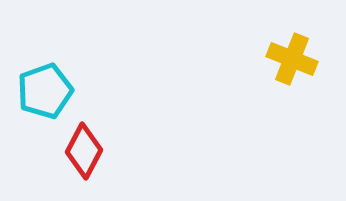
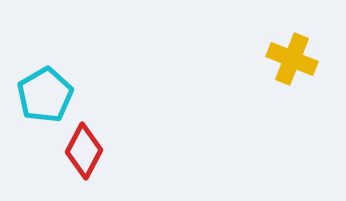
cyan pentagon: moved 4 px down; rotated 10 degrees counterclockwise
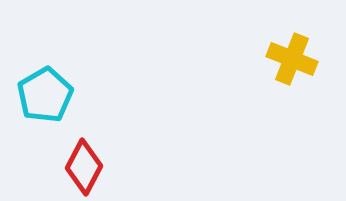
red diamond: moved 16 px down
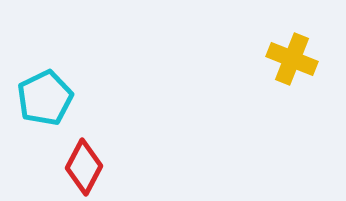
cyan pentagon: moved 3 px down; rotated 4 degrees clockwise
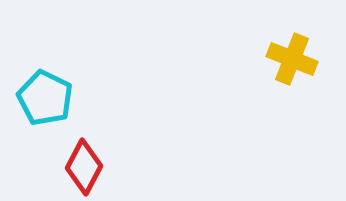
cyan pentagon: rotated 20 degrees counterclockwise
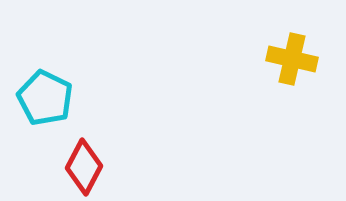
yellow cross: rotated 9 degrees counterclockwise
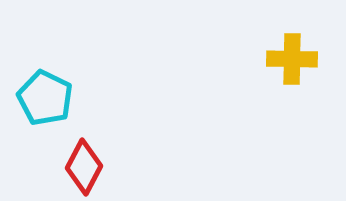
yellow cross: rotated 12 degrees counterclockwise
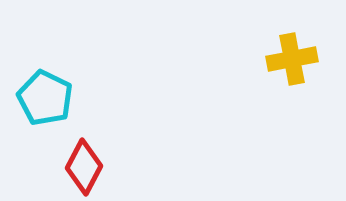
yellow cross: rotated 12 degrees counterclockwise
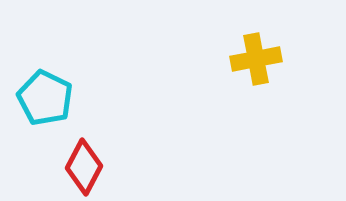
yellow cross: moved 36 px left
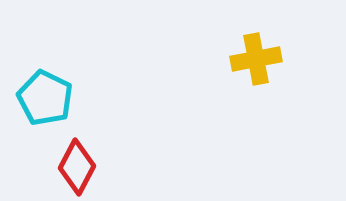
red diamond: moved 7 px left
